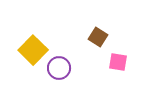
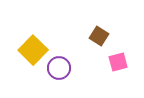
brown square: moved 1 px right, 1 px up
pink square: rotated 24 degrees counterclockwise
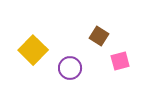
pink square: moved 2 px right, 1 px up
purple circle: moved 11 px right
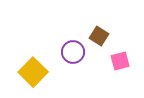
yellow square: moved 22 px down
purple circle: moved 3 px right, 16 px up
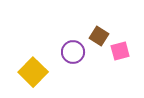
pink square: moved 10 px up
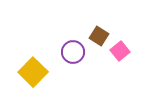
pink square: rotated 24 degrees counterclockwise
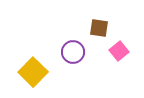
brown square: moved 8 px up; rotated 24 degrees counterclockwise
pink square: moved 1 px left
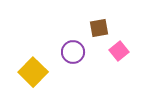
brown square: rotated 18 degrees counterclockwise
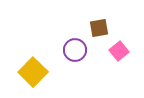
purple circle: moved 2 px right, 2 px up
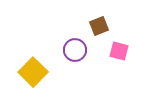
brown square: moved 2 px up; rotated 12 degrees counterclockwise
pink square: rotated 36 degrees counterclockwise
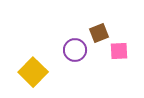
brown square: moved 7 px down
pink square: rotated 18 degrees counterclockwise
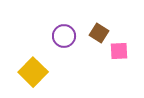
brown square: rotated 36 degrees counterclockwise
purple circle: moved 11 px left, 14 px up
